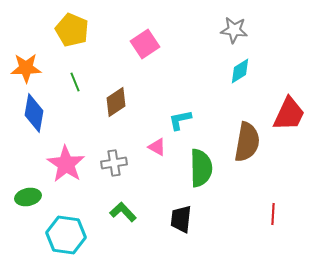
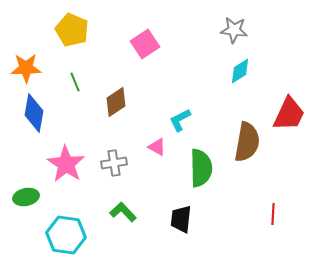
cyan L-shape: rotated 15 degrees counterclockwise
green ellipse: moved 2 px left
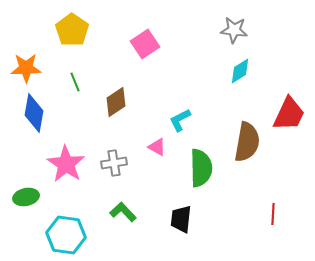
yellow pentagon: rotated 12 degrees clockwise
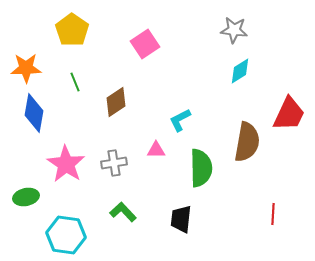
pink triangle: moved 1 px left, 3 px down; rotated 30 degrees counterclockwise
